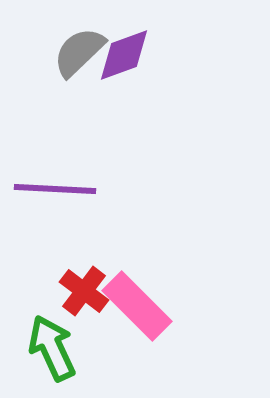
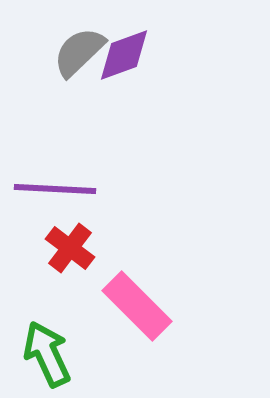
red cross: moved 14 px left, 43 px up
green arrow: moved 5 px left, 6 px down
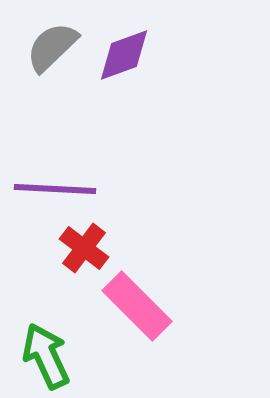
gray semicircle: moved 27 px left, 5 px up
red cross: moved 14 px right
green arrow: moved 1 px left, 2 px down
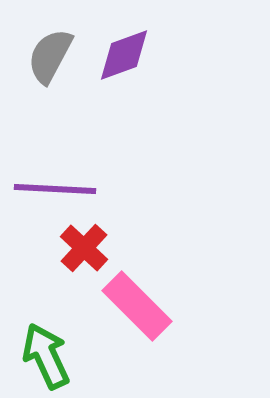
gray semicircle: moved 2 px left, 9 px down; rotated 18 degrees counterclockwise
red cross: rotated 6 degrees clockwise
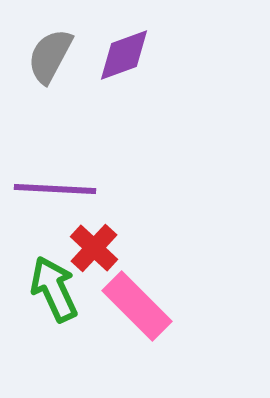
red cross: moved 10 px right
green arrow: moved 8 px right, 67 px up
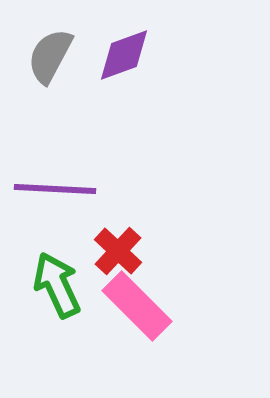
red cross: moved 24 px right, 3 px down
green arrow: moved 3 px right, 4 px up
